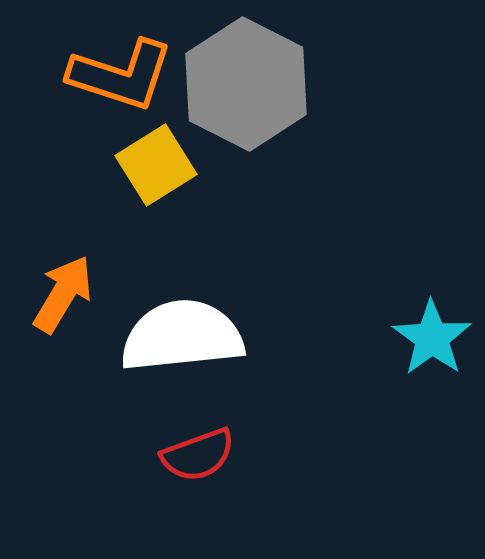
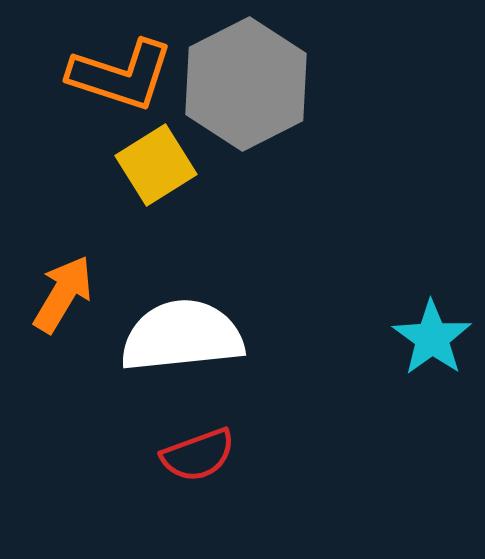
gray hexagon: rotated 6 degrees clockwise
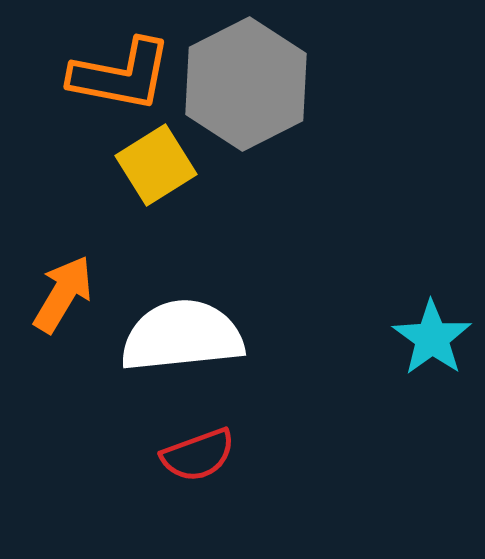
orange L-shape: rotated 7 degrees counterclockwise
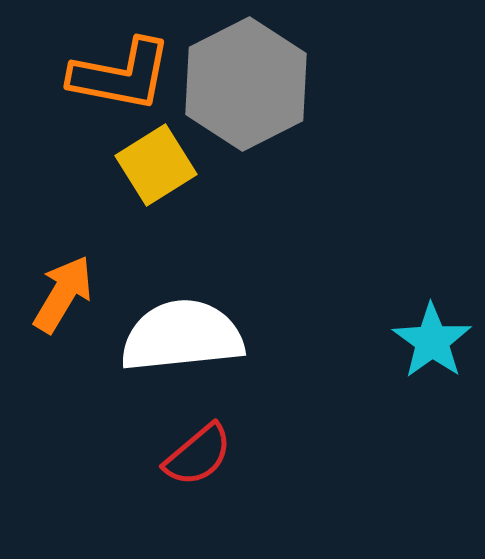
cyan star: moved 3 px down
red semicircle: rotated 20 degrees counterclockwise
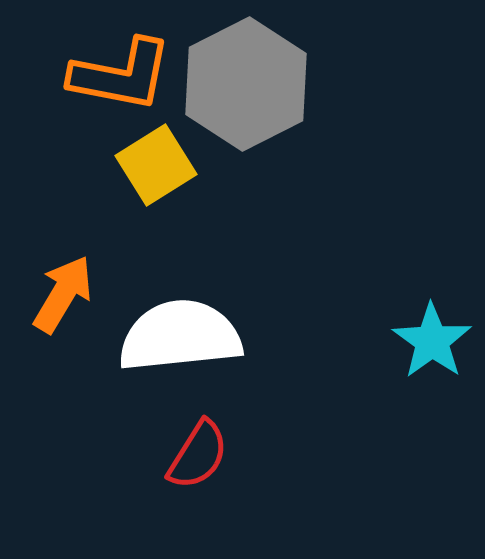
white semicircle: moved 2 px left
red semicircle: rotated 18 degrees counterclockwise
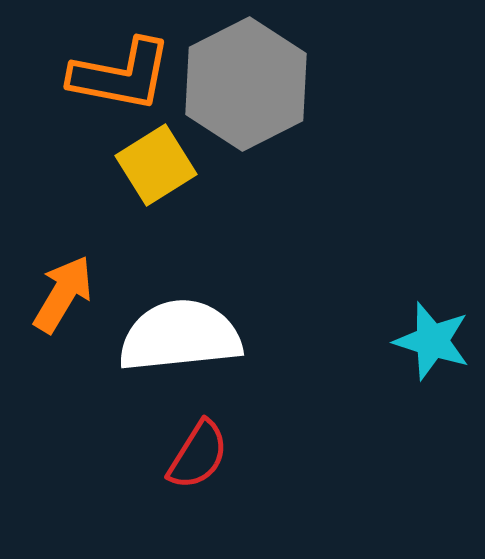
cyan star: rotated 18 degrees counterclockwise
